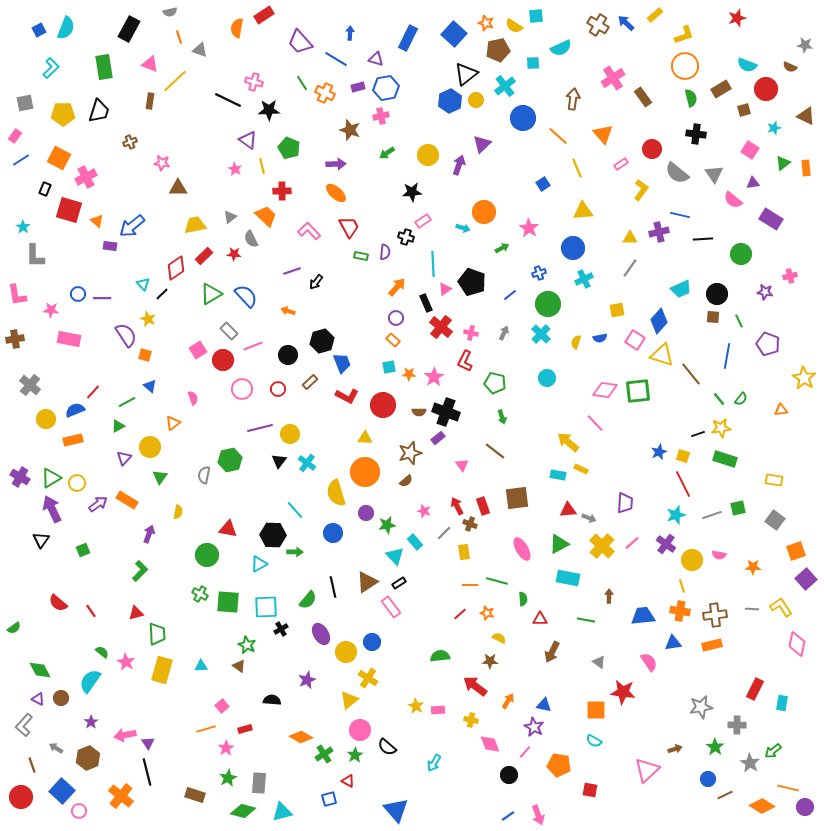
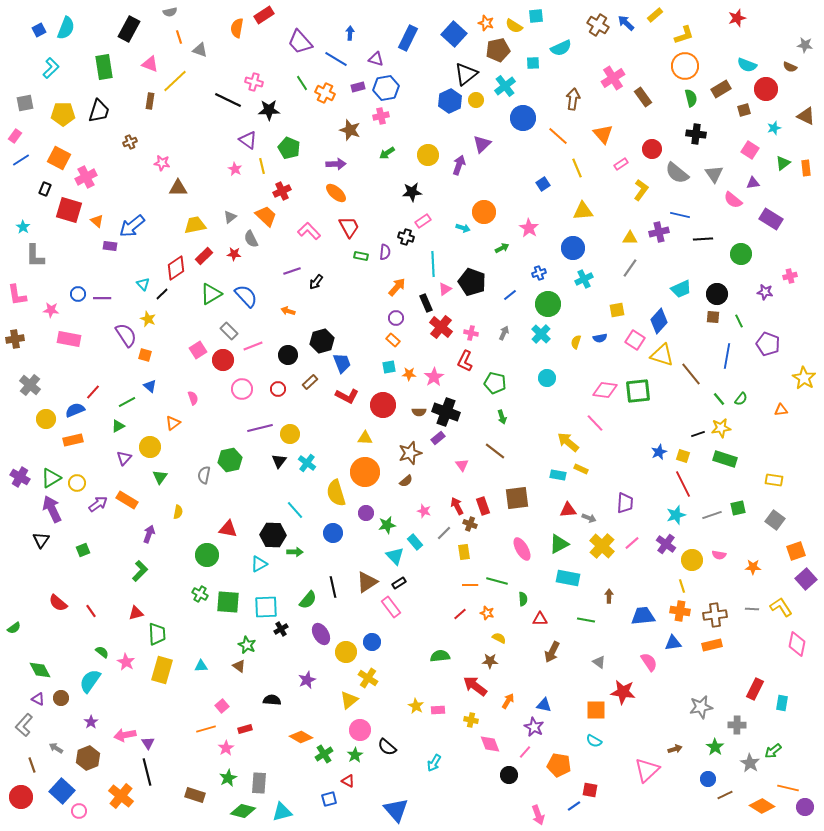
red cross at (282, 191): rotated 24 degrees counterclockwise
blue line at (508, 816): moved 66 px right, 10 px up
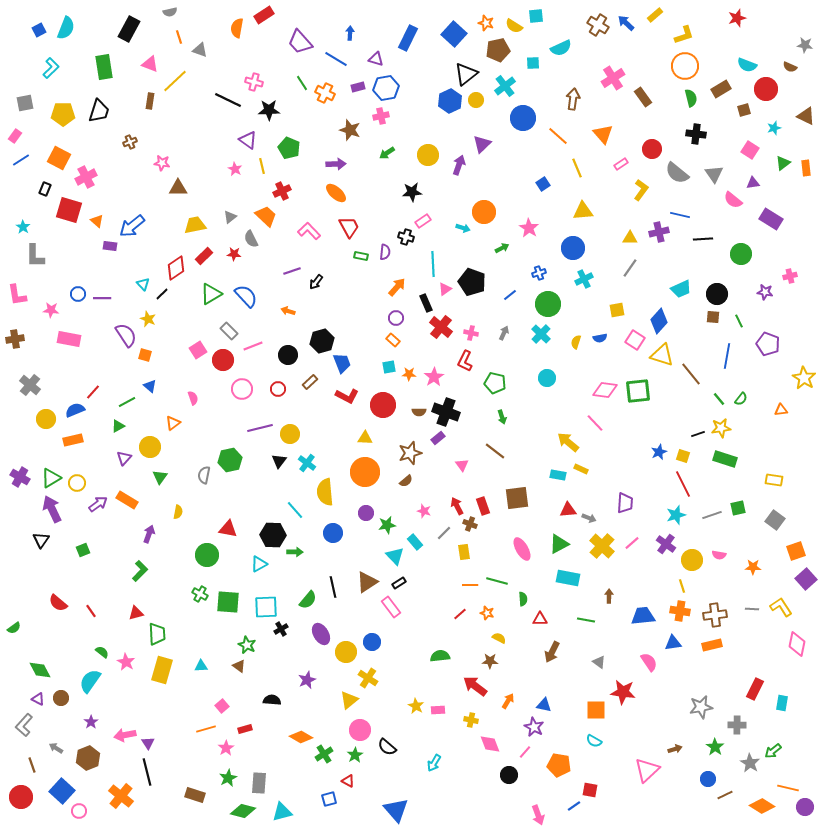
yellow semicircle at (336, 493): moved 11 px left, 1 px up; rotated 12 degrees clockwise
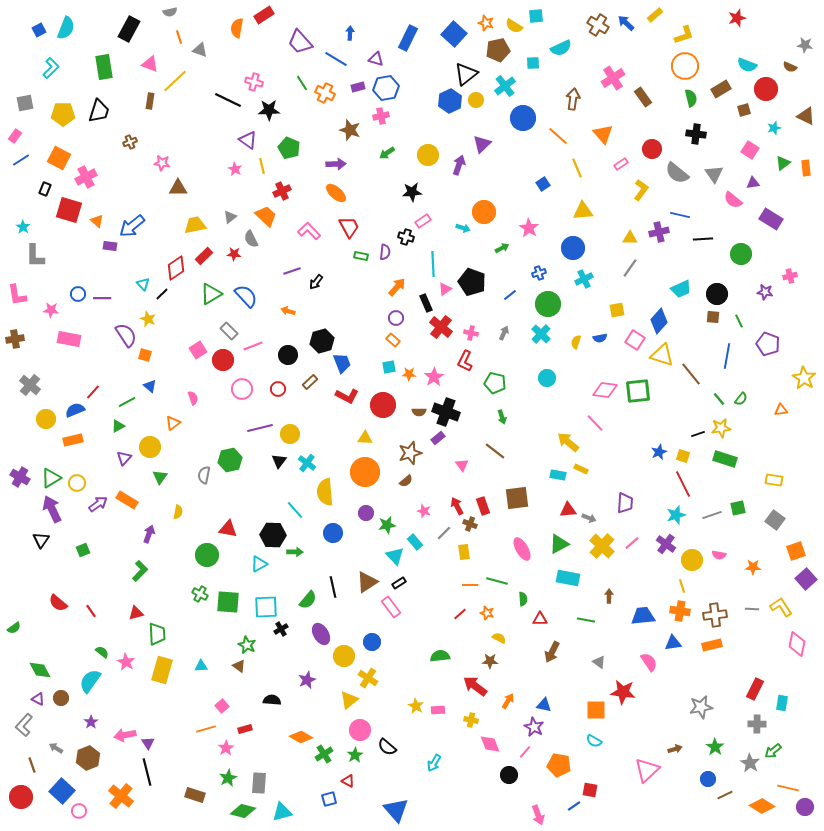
yellow circle at (346, 652): moved 2 px left, 4 px down
gray cross at (737, 725): moved 20 px right, 1 px up
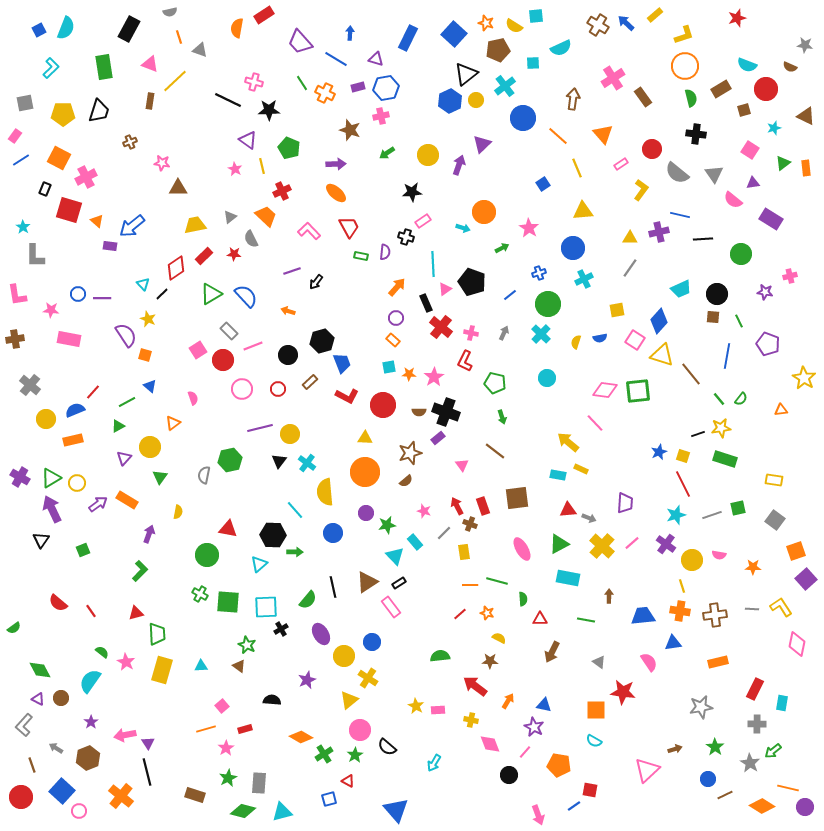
cyan triangle at (259, 564): rotated 12 degrees counterclockwise
orange rectangle at (712, 645): moved 6 px right, 17 px down
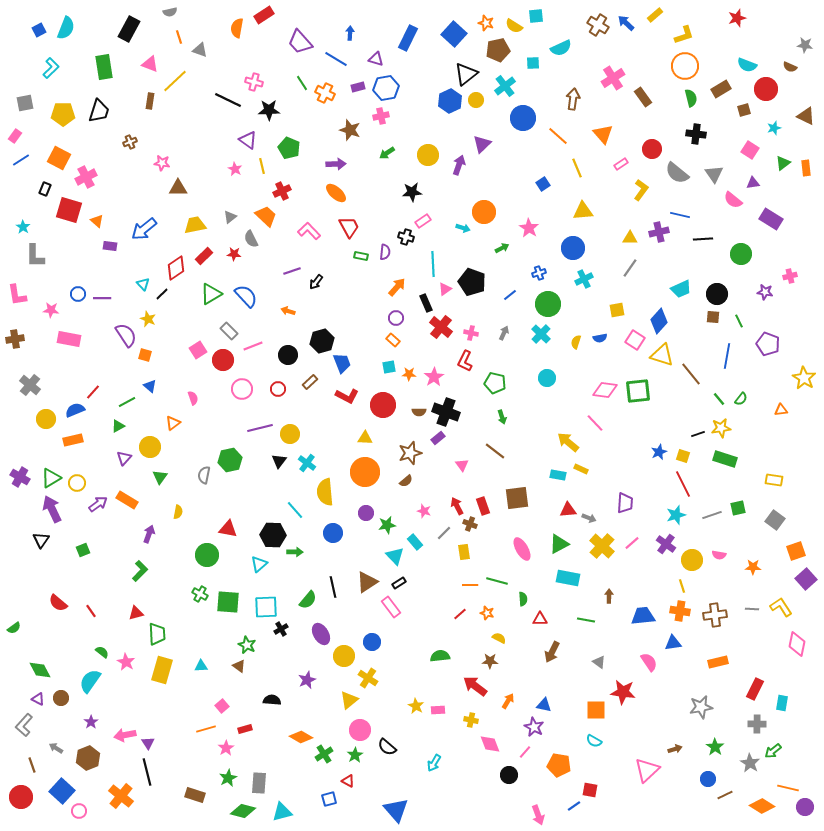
blue arrow at (132, 226): moved 12 px right, 3 px down
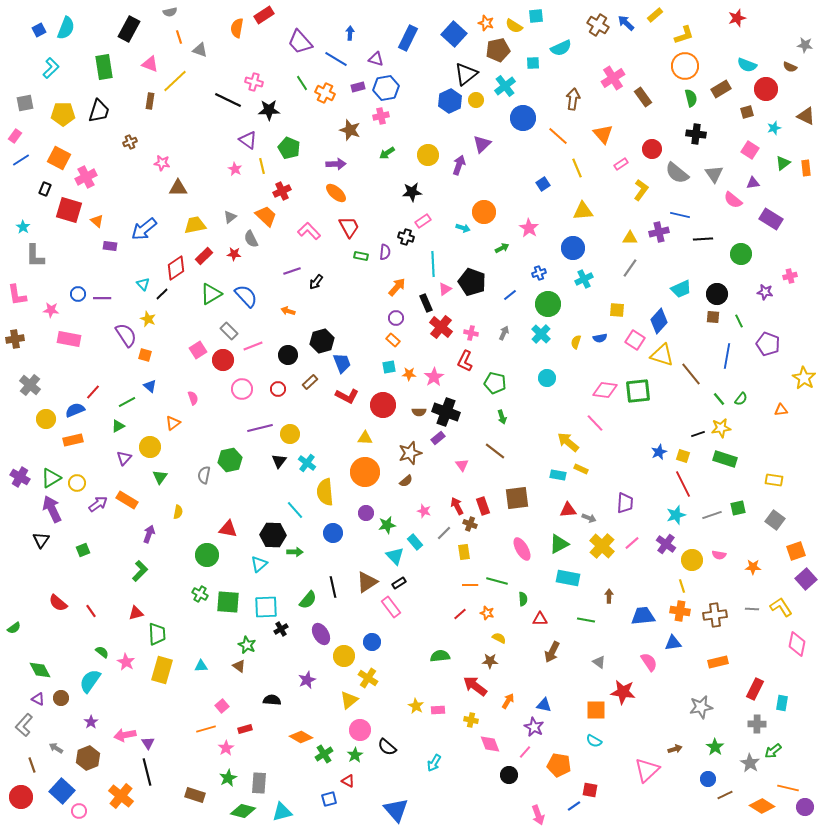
brown square at (744, 110): moved 3 px right, 2 px down
yellow square at (617, 310): rotated 14 degrees clockwise
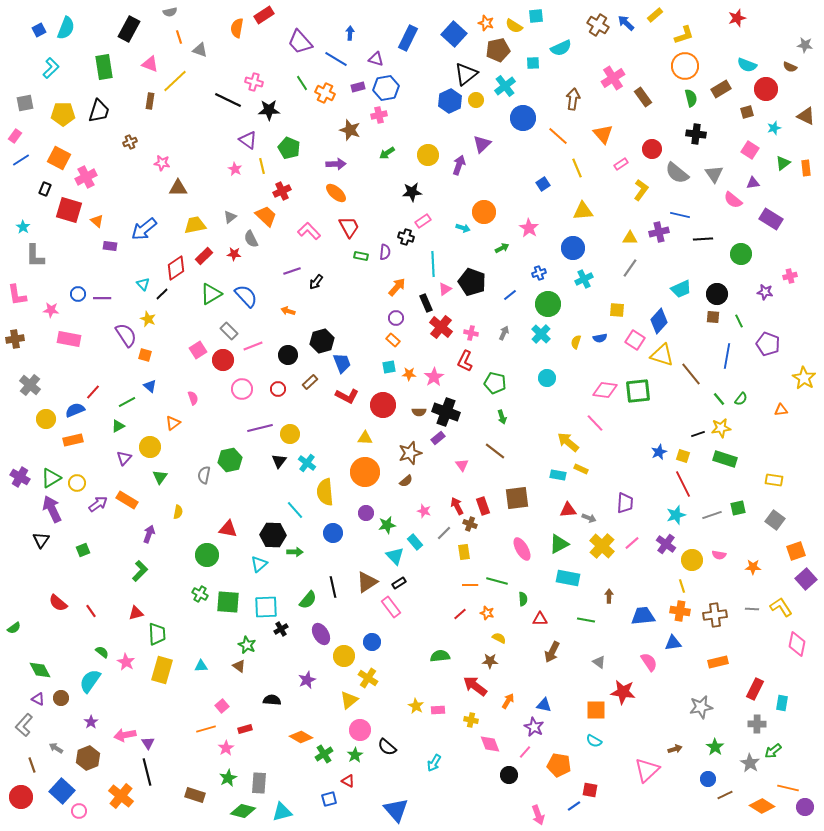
pink cross at (381, 116): moved 2 px left, 1 px up
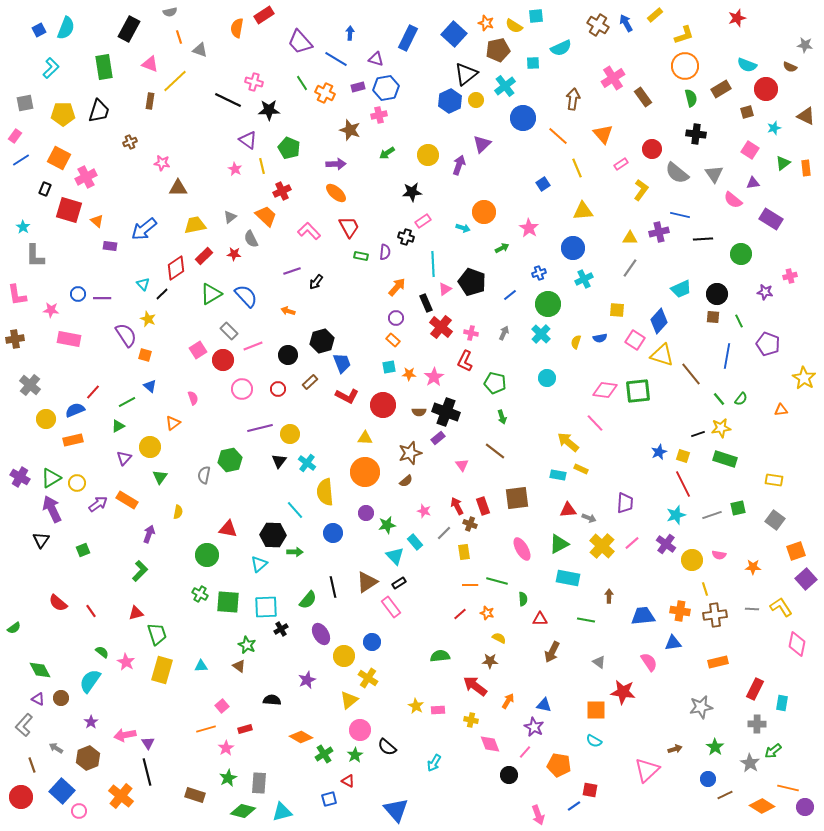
blue arrow at (626, 23): rotated 18 degrees clockwise
yellow line at (682, 586): moved 23 px right, 3 px down
green trapezoid at (157, 634): rotated 15 degrees counterclockwise
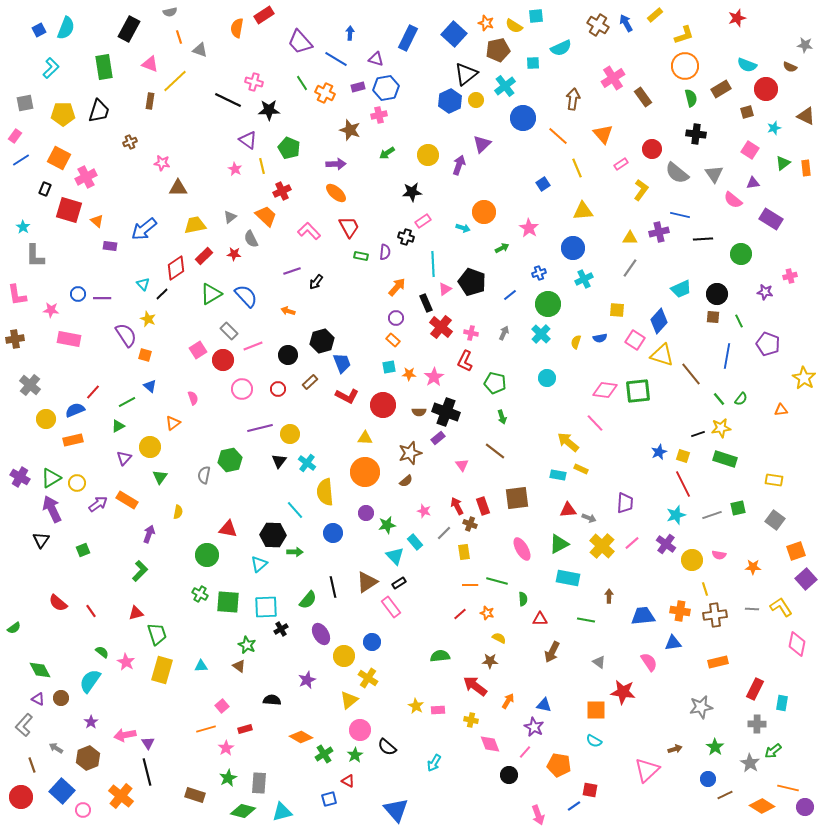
pink circle at (79, 811): moved 4 px right, 1 px up
